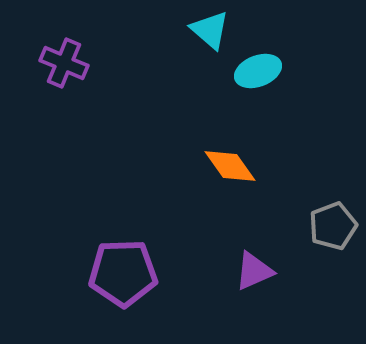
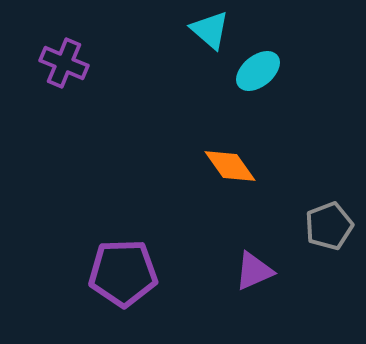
cyan ellipse: rotated 18 degrees counterclockwise
gray pentagon: moved 4 px left
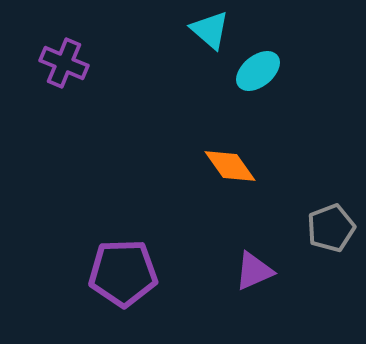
gray pentagon: moved 2 px right, 2 px down
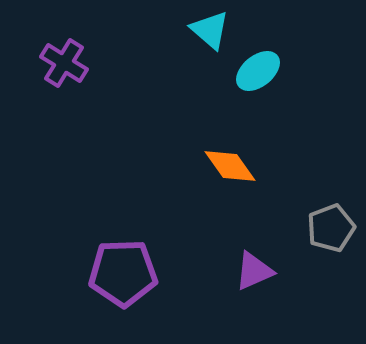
purple cross: rotated 9 degrees clockwise
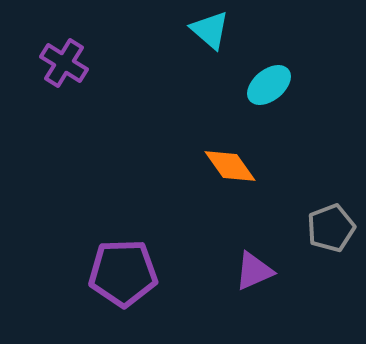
cyan ellipse: moved 11 px right, 14 px down
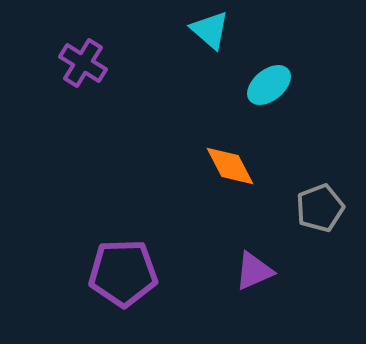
purple cross: moved 19 px right
orange diamond: rotated 8 degrees clockwise
gray pentagon: moved 11 px left, 20 px up
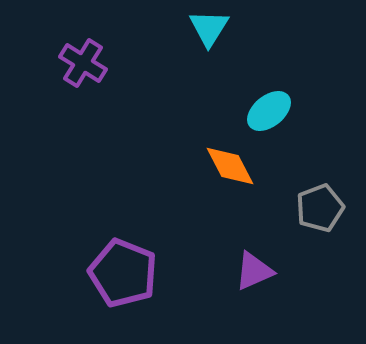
cyan triangle: moved 1 px left, 2 px up; rotated 21 degrees clockwise
cyan ellipse: moved 26 px down
purple pentagon: rotated 24 degrees clockwise
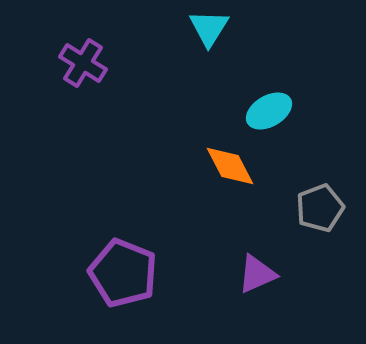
cyan ellipse: rotated 9 degrees clockwise
purple triangle: moved 3 px right, 3 px down
